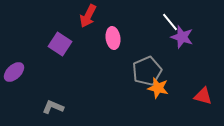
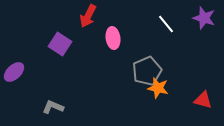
white line: moved 4 px left, 2 px down
purple star: moved 22 px right, 19 px up
red triangle: moved 4 px down
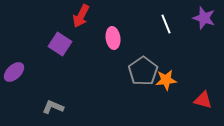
red arrow: moved 7 px left
white line: rotated 18 degrees clockwise
gray pentagon: moved 4 px left; rotated 12 degrees counterclockwise
orange star: moved 8 px right, 8 px up; rotated 20 degrees counterclockwise
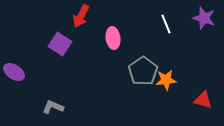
purple ellipse: rotated 75 degrees clockwise
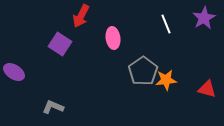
purple star: rotated 25 degrees clockwise
red triangle: moved 4 px right, 11 px up
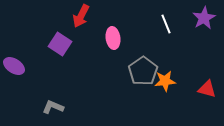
purple ellipse: moved 6 px up
orange star: moved 1 px left, 1 px down
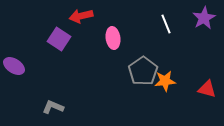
red arrow: rotated 50 degrees clockwise
purple square: moved 1 px left, 5 px up
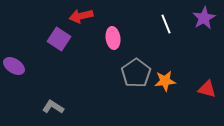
gray pentagon: moved 7 px left, 2 px down
gray L-shape: rotated 10 degrees clockwise
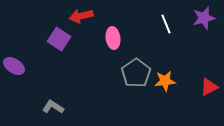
purple star: rotated 15 degrees clockwise
red triangle: moved 2 px right, 2 px up; rotated 42 degrees counterclockwise
